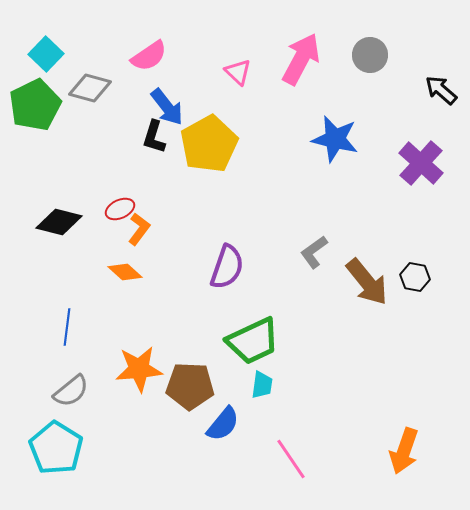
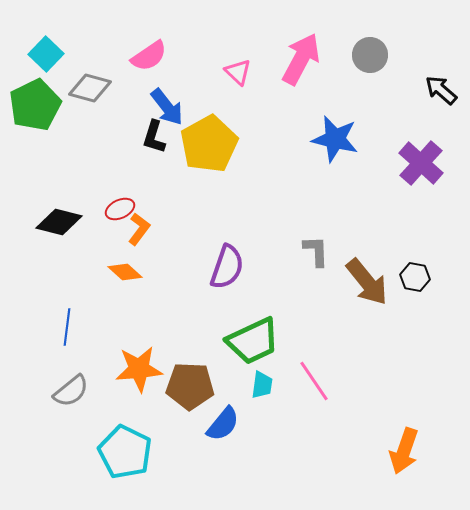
gray L-shape: moved 2 px right, 1 px up; rotated 124 degrees clockwise
cyan pentagon: moved 69 px right, 4 px down; rotated 6 degrees counterclockwise
pink line: moved 23 px right, 78 px up
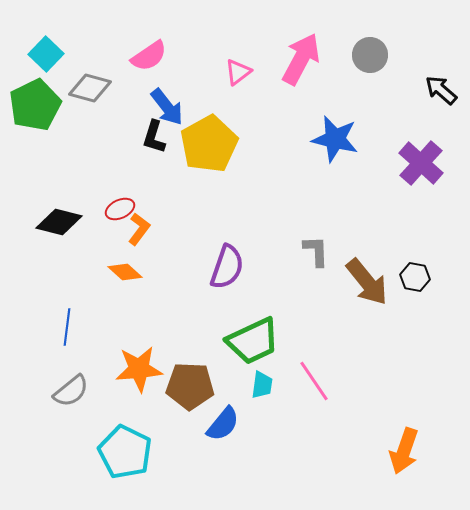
pink triangle: rotated 40 degrees clockwise
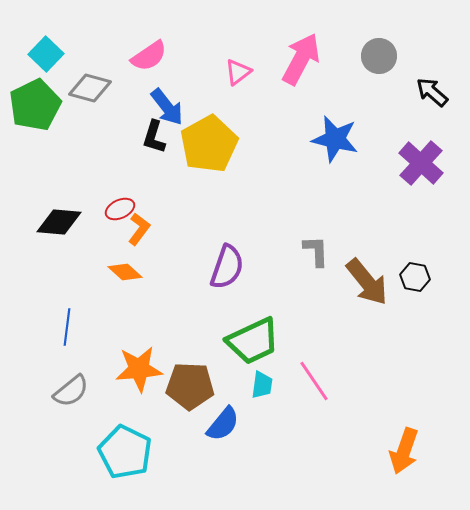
gray circle: moved 9 px right, 1 px down
black arrow: moved 9 px left, 2 px down
black diamond: rotated 9 degrees counterclockwise
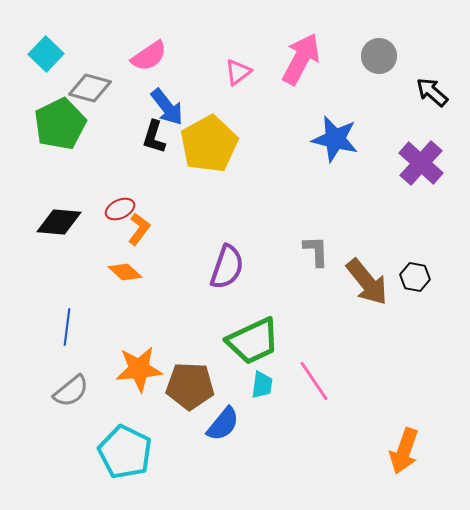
green pentagon: moved 25 px right, 19 px down
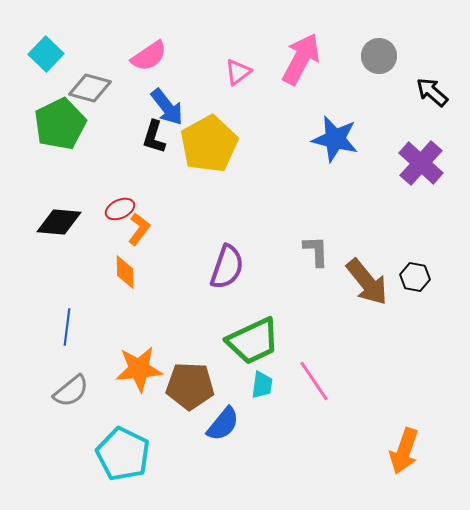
orange diamond: rotated 48 degrees clockwise
cyan pentagon: moved 2 px left, 2 px down
